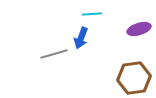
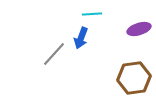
gray line: rotated 32 degrees counterclockwise
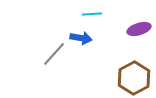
blue arrow: rotated 100 degrees counterclockwise
brown hexagon: rotated 20 degrees counterclockwise
